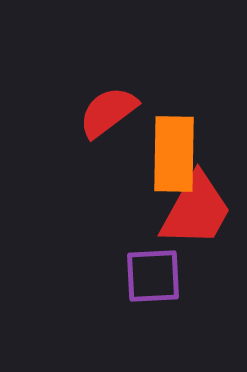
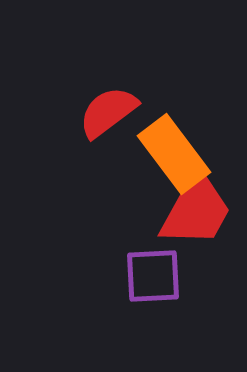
orange rectangle: rotated 38 degrees counterclockwise
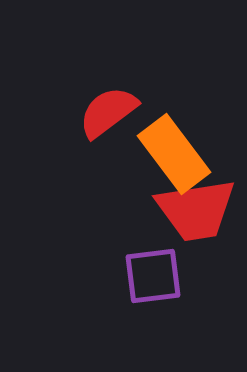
red trapezoid: rotated 52 degrees clockwise
purple square: rotated 4 degrees counterclockwise
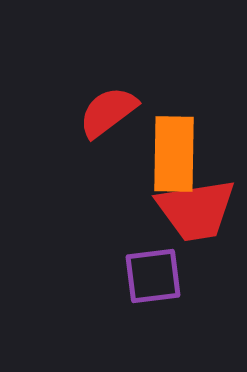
orange rectangle: rotated 38 degrees clockwise
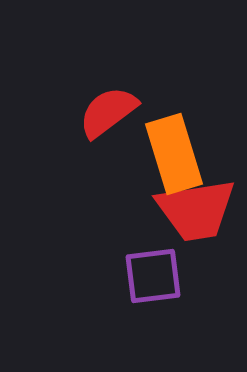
orange rectangle: rotated 18 degrees counterclockwise
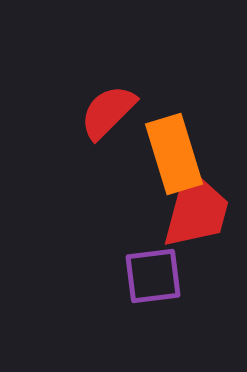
red semicircle: rotated 8 degrees counterclockwise
red trapezoid: rotated 66 degrees counterclockwise
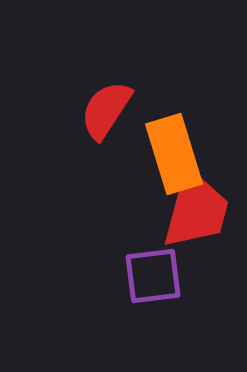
red semicircle: moved 2 px left, 2 px up; rotated 12 degrees counterclockwise
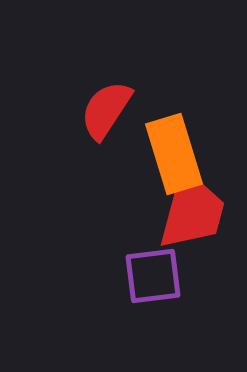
red trapezoid: moved 4 px left, 1 px down
